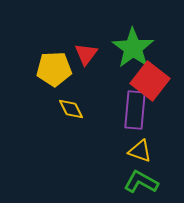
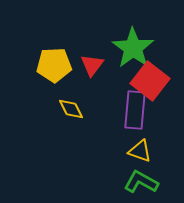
red triangle: moved 6 px right, 11 px down
yellow pentagon: moved 4 px up
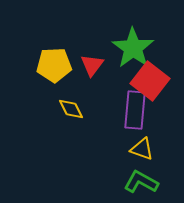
yellow triangle: moved 2 px right, 2 px up
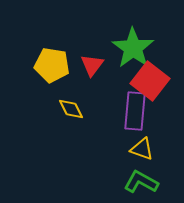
yellow pentagon: moved 2 px left; rotated 12 degrees clockwise
purple rectangle: moved 1 px down
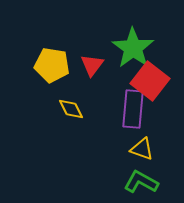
purple rectangle: moved 2 px left, 2 px up
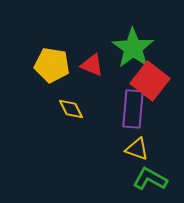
red triangle: rotated 45 degrees counterclockwise
yellow triangle: moved 5 px left
green L-shape: moved 9 px right, 3 px up
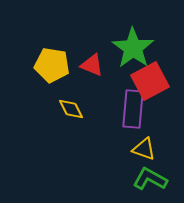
red square: rotated 24 degrees clockwise
yellow triangle: moved 7 px right
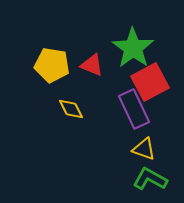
red square: moved 1 px down
purple rectangle: moved 1 px right; rotated 30 degrees counterclockwise
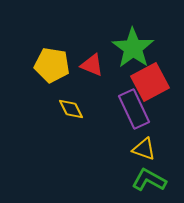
green L-shape: moved 1 px left, 1 px down
